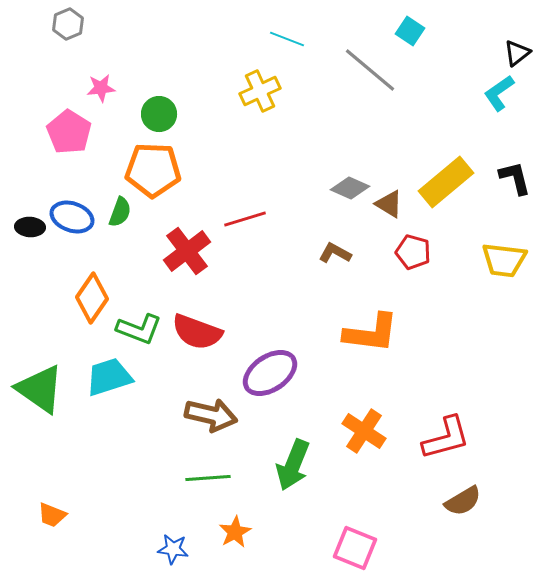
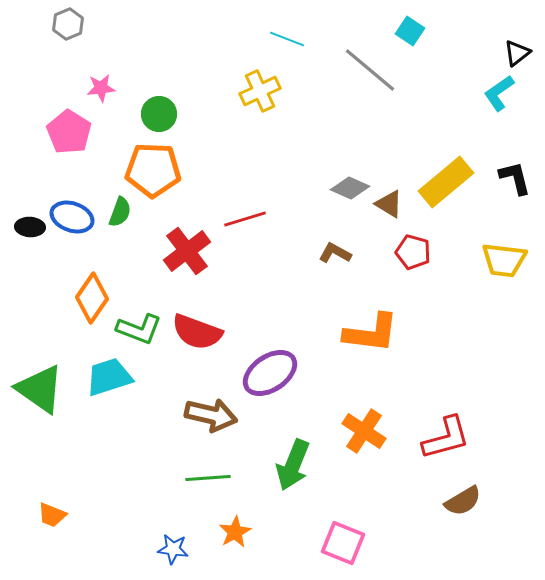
pink square: moved 12 px left, 5 px up
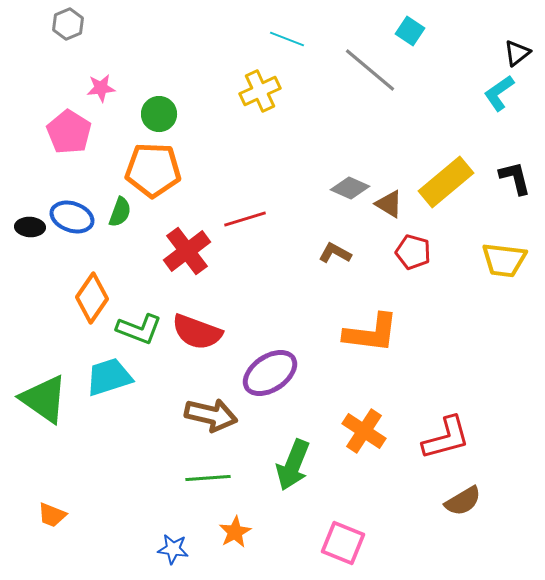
green triangle: moved 4 px right, 10 px down
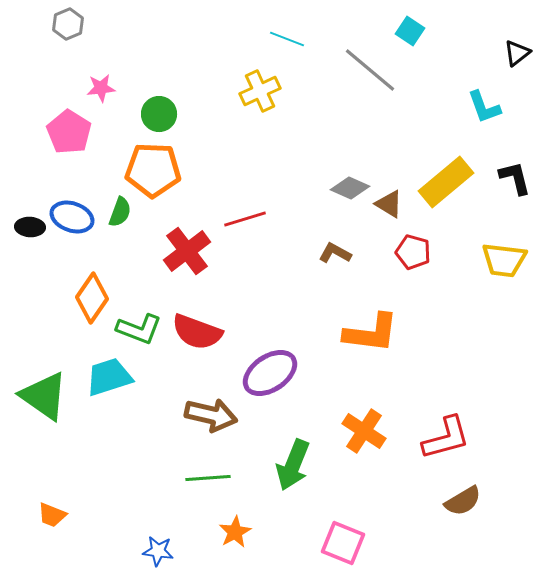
cyan L-shape: moved 15 px left, 14 px down; rotated 75 degrees counterclockwise
green triangle: moved 3 px up
blue star: moved 15 px left, 2 px down
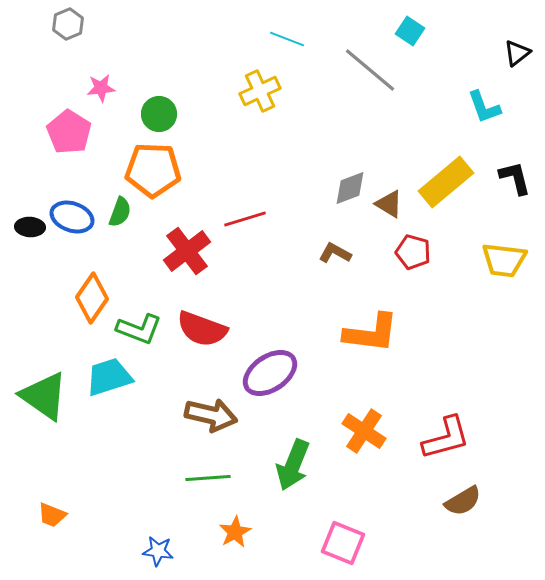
gray diamond: rotated 45 degrees counterclockwise
red semicircle: moved 5 px right, 3 px up
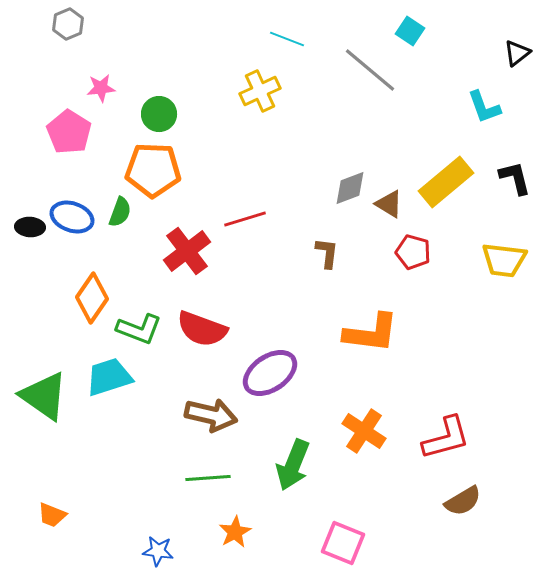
brown L-shape: moved 8 px left; rotated 68 degrees clockwise
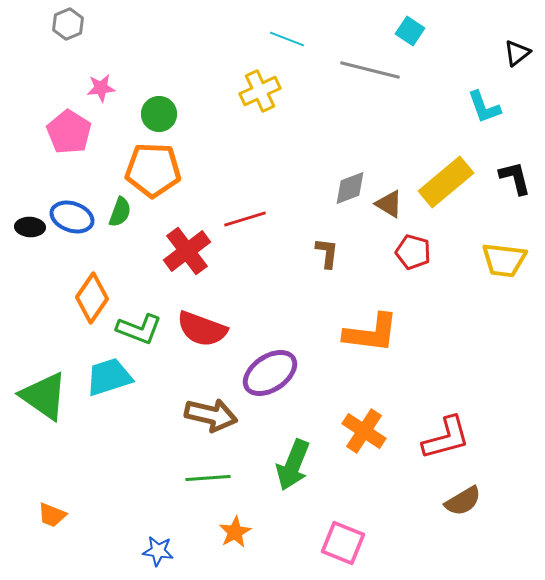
gray line: rotated 26 degrees counterclockwise
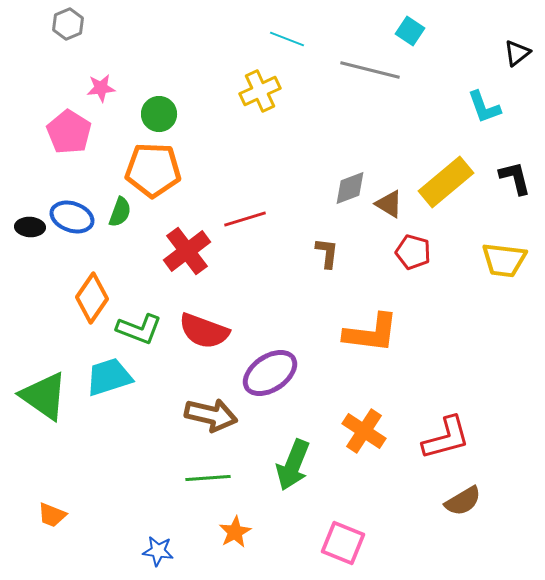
red semicircle: moved 2 px right, 2 px down
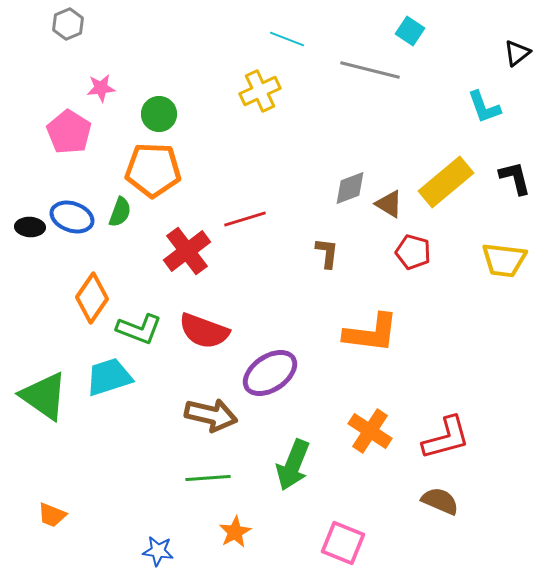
orange cross: moved 6 px right
brown semicircle: moved 23 px left; rotated 126 degrees counterclockwise
